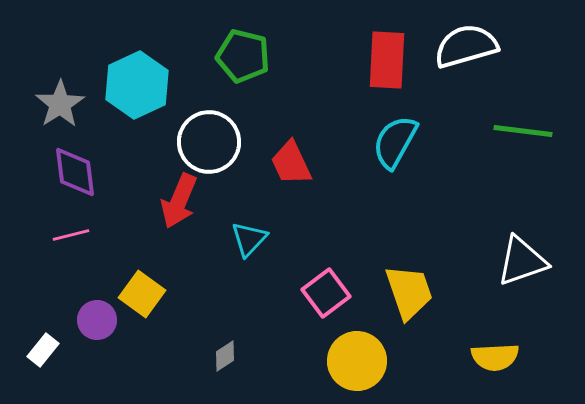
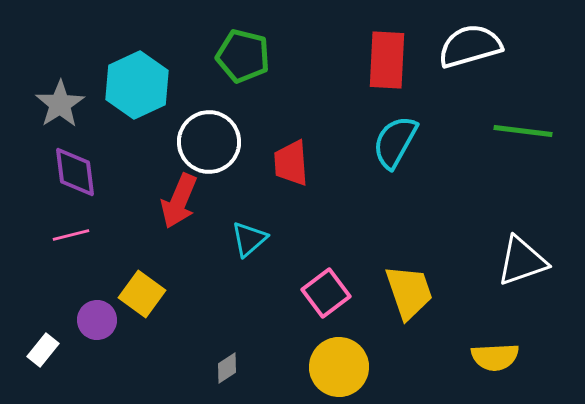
white semicircle: moved 4 px right
red trapezoid: rotated 21 degrees clockwise
cyan triangle: rotated 6 degrees clockwise
gray diamond: moved 2 px right, 12 px down
yellow circle: moved 18 px left, 6 px down
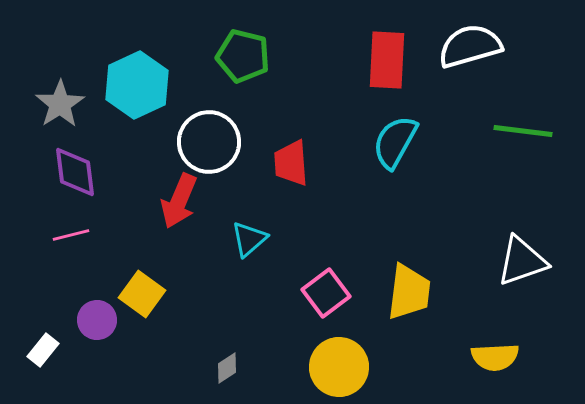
yellow trapezoid: rotated 26 degrees clockwise
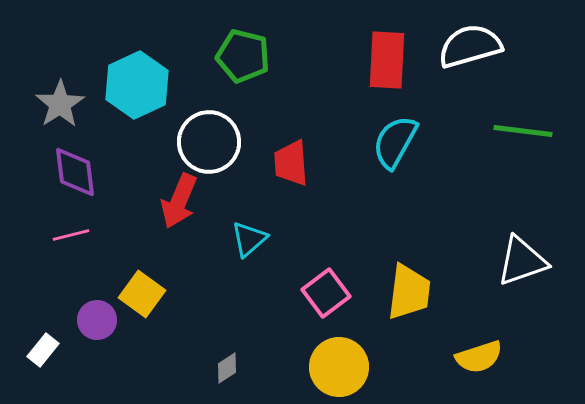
yellow semicircle: moved 16 px left; rotated 15 degrees counterclockwise
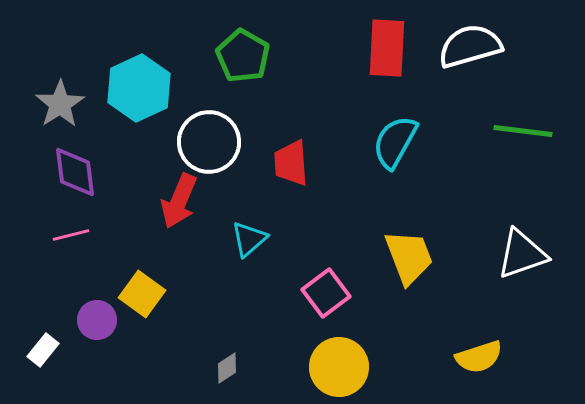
green pentagon: rotated 16 degrees clockwise
red rectangle: moved 12 px up
cyan hexagon: moved 2 px right, 3 px down
white triangle: moved 7 px up
yellow trapezoid: moved 35 px up; rotated 28 degrees counterclockwise
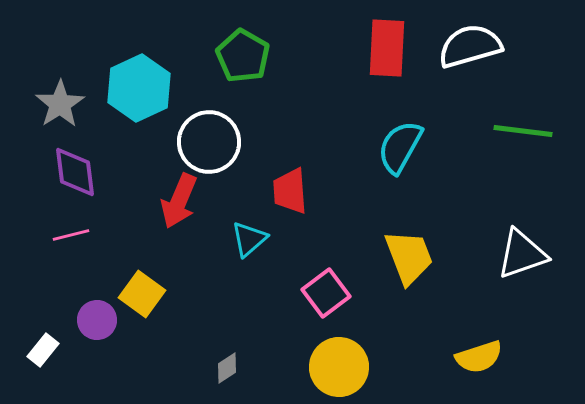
cyan semicircle: moved 5 px right, 5 px down
red trapezoid: moved 1 px left, 28 px down
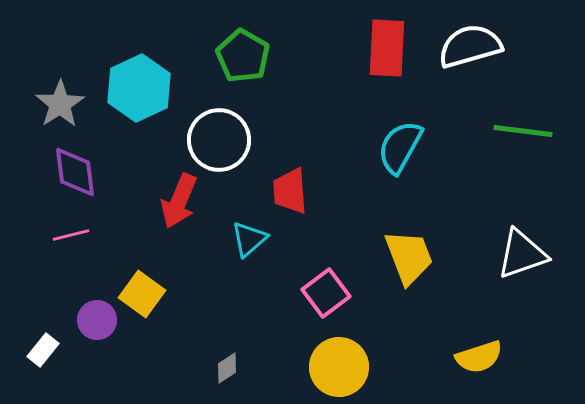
white circle: moved 10 px right, 2 px up
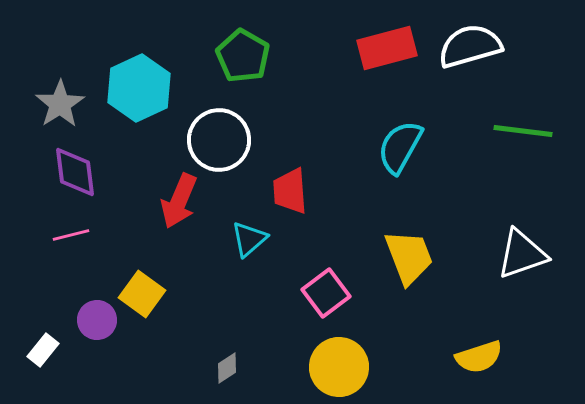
red rectangle: rotated 72 degrees clockwise
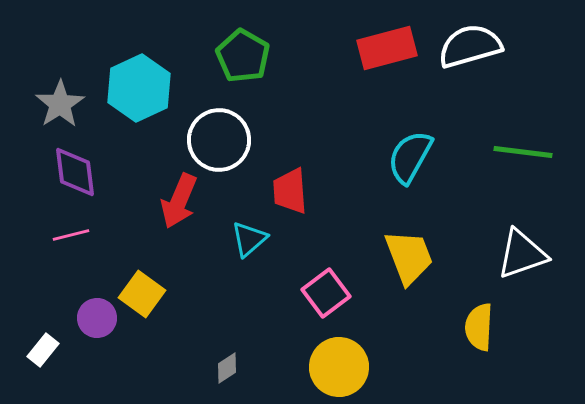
green line: moved 21 px down
cyan semicircle: moved 10 px right, 10 px down
purple circle: moved 2 px up
yellow semicircle: moved 30 px up; rotated 111 degrees clockwise
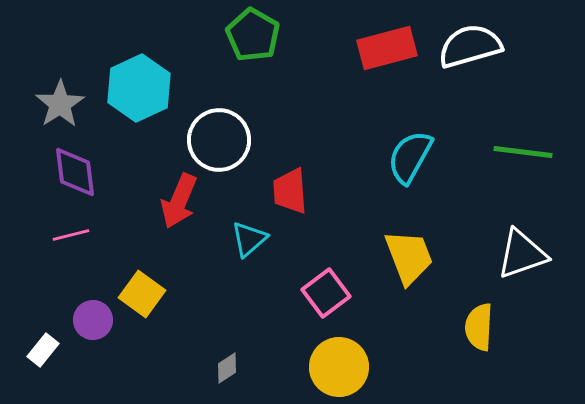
green pentagon: moved 10 px right, 21 px up
purple circle: moved 4 px left, 2 px down
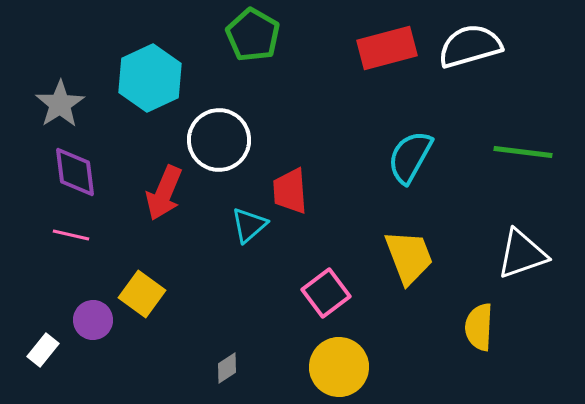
cyan hexagon: moved 11 px right, 10 px up
red arrow: moved 15 px left, 8 px up
pink line: rotated 27 degrees clockwise
cyan triangle: moved 14 px up
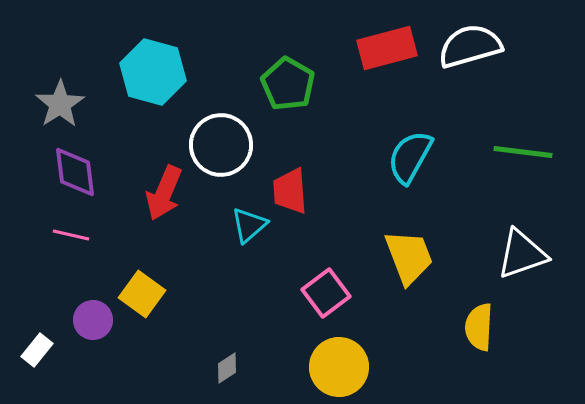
green pentagon: moved 35 px right, 49 px down
cyan hexagon: moved 3 px right, 6 px up; rotated 20 degrees counterclockwise
white circle: moved 2 px right, 5 px down
white rectangle: moved 6 px left
